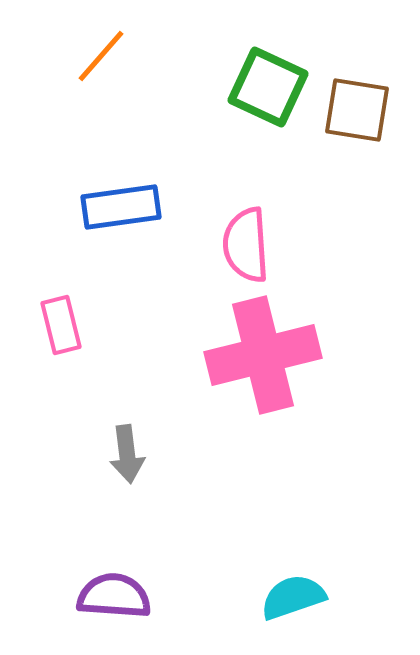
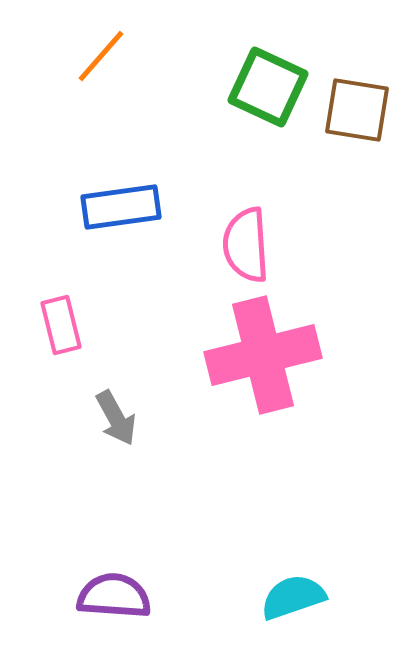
gray arrow: moved 11 px left, 36 px up; rotated 22 degrees counterclockwise
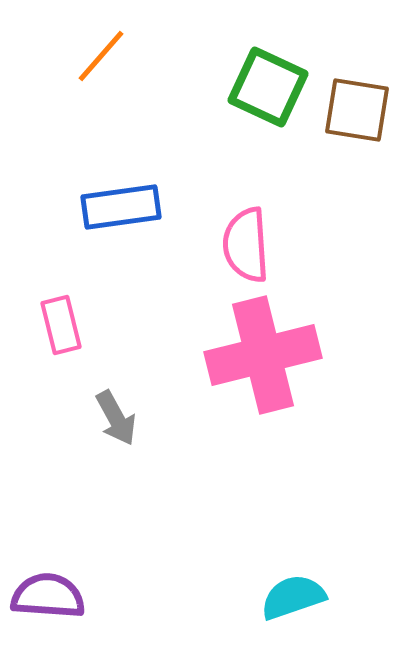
purple semicircle: moved 66 px left
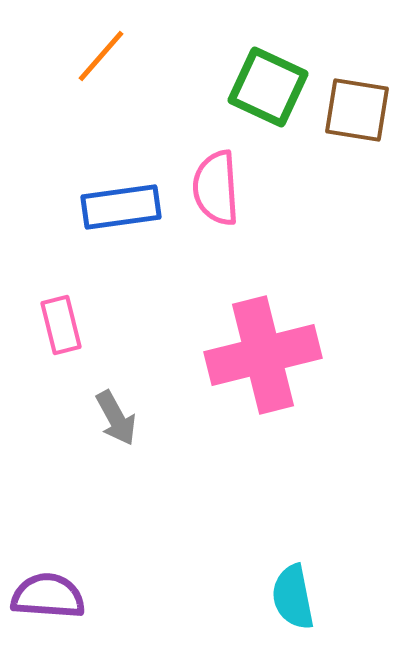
pink semicircle: moved 30 px left, 57 px up
cyan semicircle: rotated 82 degrees counterclockwise
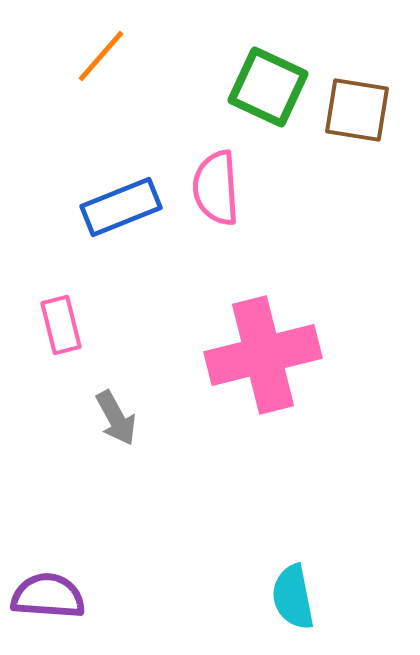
blue rectangle: rotated 14 degrees counterclockwise
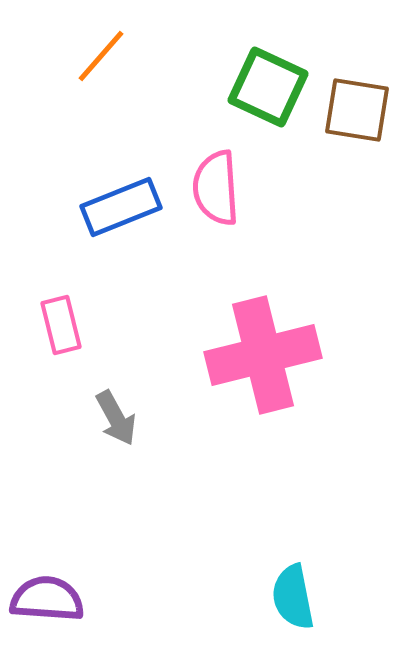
purple semicircle: moved 1 px left, 3 px down
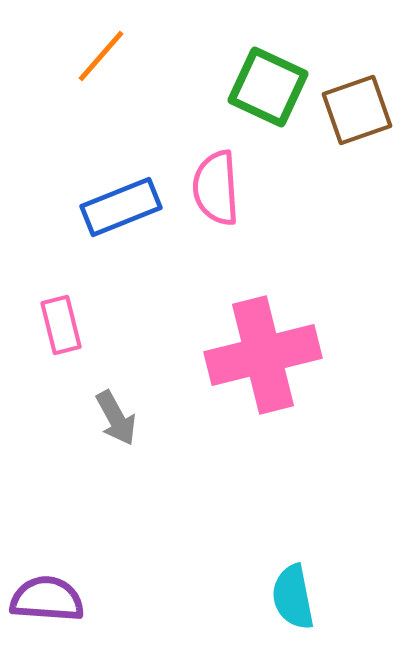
brown square: rotated 28 degrees counterclockwise
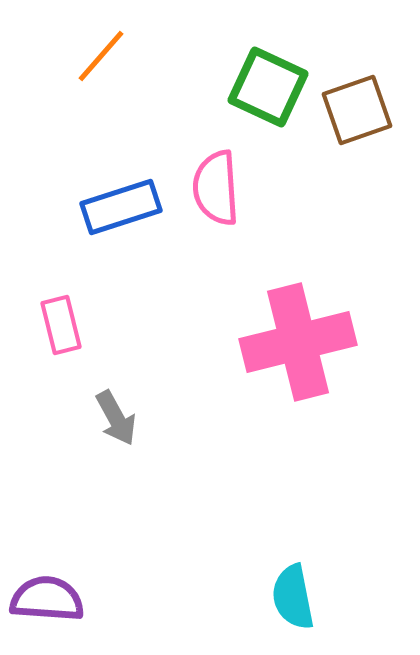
blue rectangle: rotated 4 degrees clockwise
pink cross: moved 35 px right, 13 px up
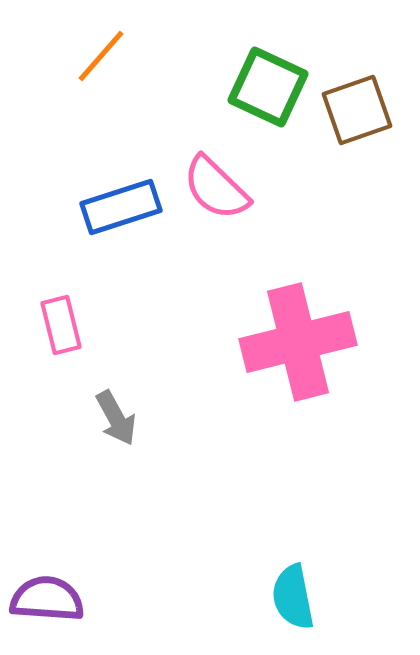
pink semicircle: rotated 42 degrees counterclockwise
